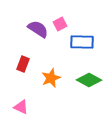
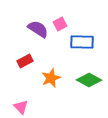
red rectangle: moved 2 px right, 3 px up; rotated 42 degrees clockwise
pink triangle: rotated 21 degrees clockwise
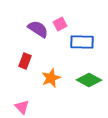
red rectangle: rotated 42 degrees counterclockwise
pink triangle: moved 1 px right
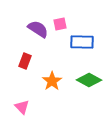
pink square: rotated 16 degrees clockwise
orange star: moved 1 px right, 3 px down; rotated 12 degrees counterclockwise
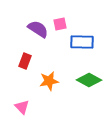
orange star: moved 3 px left; rotated 24 degrees clockwise
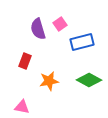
pink square: rotated 24 degrees counterclockwise
purple semicircle: rotated 140 degrees counterclockwise
blue rectangle: rotated 15 degrees counterclockwise
pink triangle: rotated 35 degrees counterclockwise
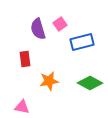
red rectangle: moved 2 px up; rotated 28 degrees counterclockwise
green diamond: moved 1 px right, 3 px down
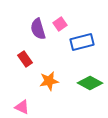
red rectangle: rotated 28 degrees counterclockwise
pink triangle: rotated 14 degrees clockwise
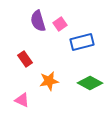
purple semicircle: moved 8 px up
pink triangle: moved 7 px up
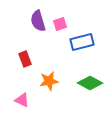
pink square: rotated 16 degrees clockwise
red rectangle: rotated 14 degrees clockwise
